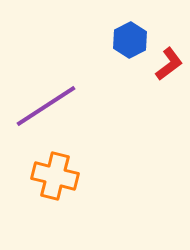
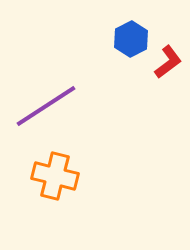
blue hexagon: moved 1 px right, 1 px up
red L-shape: moved 1 px left, 2 px up
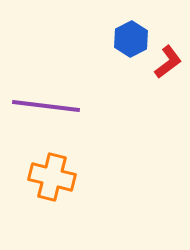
purple line: rotated 40 degrees clockwise
orange cross: moved 3 px left, 1 px down
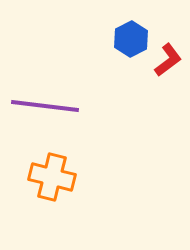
red L-shape: moved 2 px up
purple line: moved 1 px left
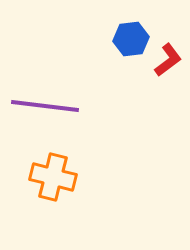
blue hexagon: rotated 20 degrees clockwise
orange cross: moved 1 px right
